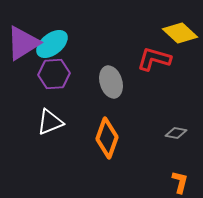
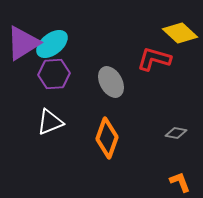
gray ellipse: rotated 12 degrees counterclockwise
orange L-shape: rotated 35 degrees counterclockwise
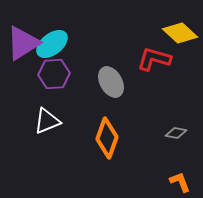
white triangle: moved 3 px left, 1 px up
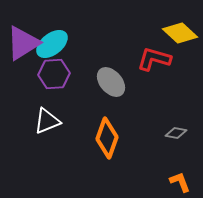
gray ellipse: rotated 12 degrees counterclockwise
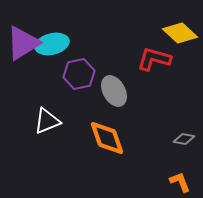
cyan ellipse: rotated 24 degrees clockwise
purple hexagon: moved 25 px right; rotated 8 degrees counterclockwise
gray ellipse: moved 3 px right, 9 px down; rotated 12 degrees clockwise
gray diamond: moved 8 px right, 6 px down
orange diamond: rotated 39 degrees counterclockwise
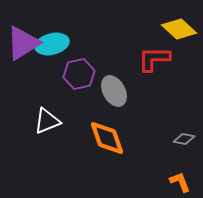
yellow diamond: moved 1 px left, 4 px up
red L-shape: rotated 16 degrees counterclockwise
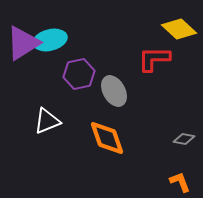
cyan ellipse: moved 2 px left, 4 px up
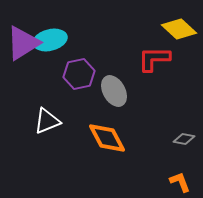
orange diamond: rotated 9 degrees counterclockwise
